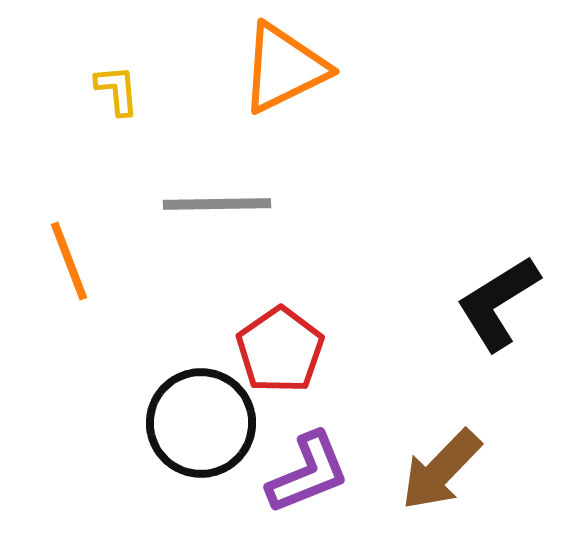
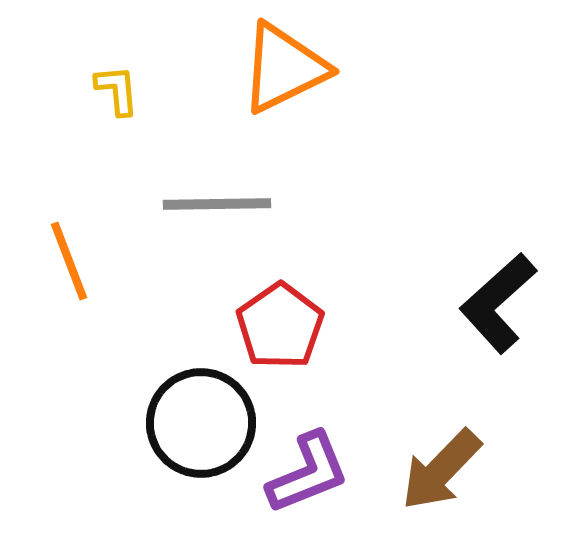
black L-shape: rotated 10 degrees counterclockwise
red pentagon: moved 24 px up
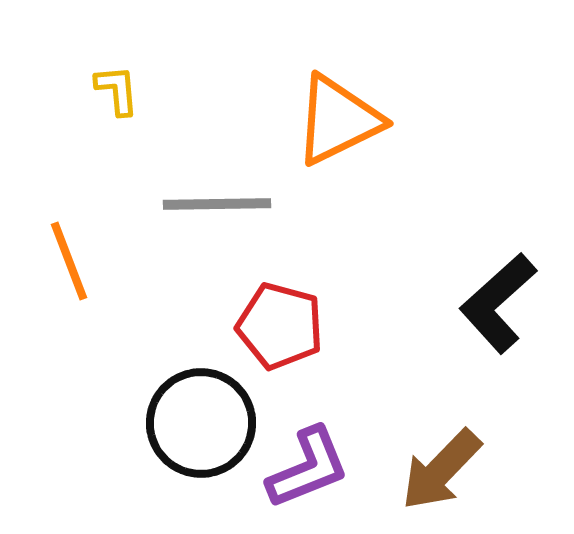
orange triangle: moved 54 px right, 52 px down
red pentagon: rotated 22 degrees counterclockwise
purple L-shape: moved 5 px up
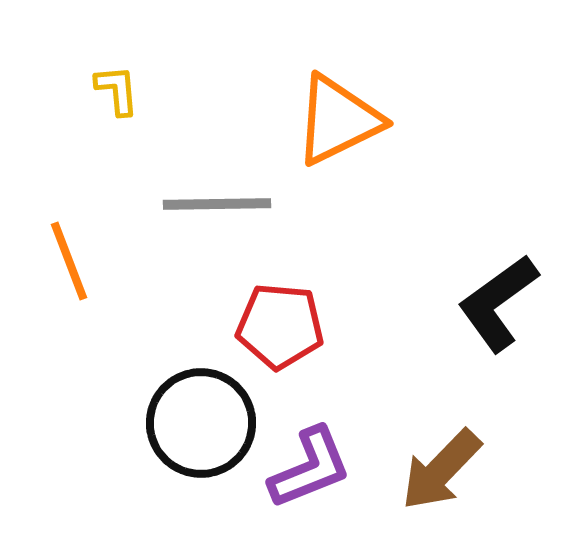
black L-shape: rotated 6 degrees clockwise
red pentagon: rotated 10 degrees counterclockwise
purple L-shape: moved 2 px right
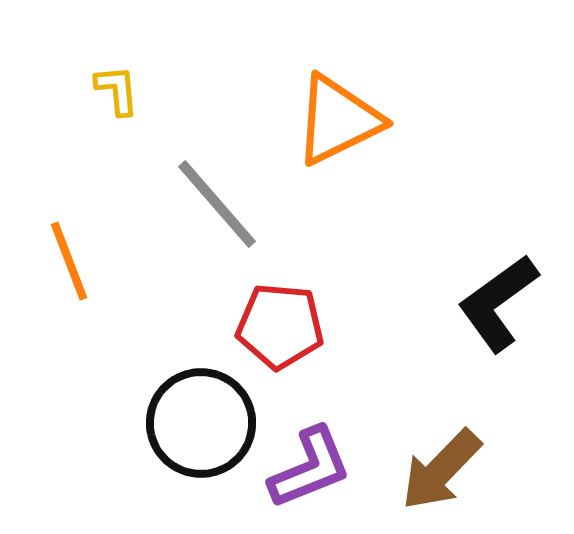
gray line: rotated 50 degrees clockwise
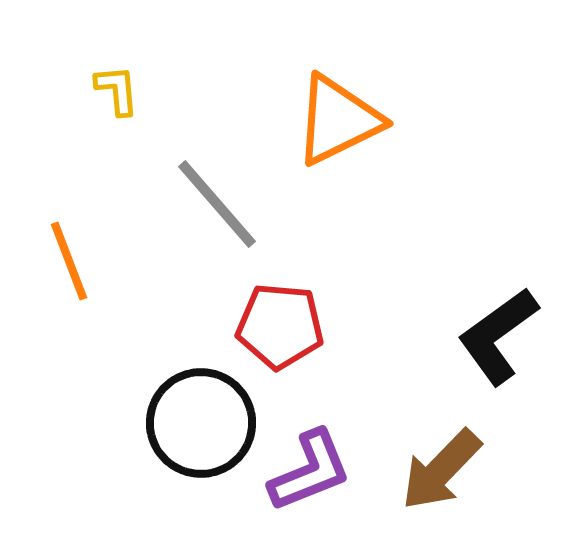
black L-shape: moved 33 px down
purple L-shape: moved 3 px down
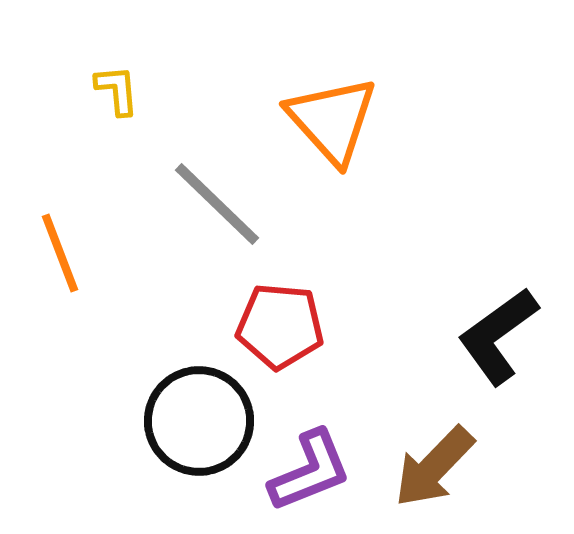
orange triangle: moved 6 px left; rotated 46 degrees counterclockwise
gray line: rotated 5 degrees counterclockwise
orange line: moved 9 px left, 8 px up
black circle: moved 2 px left, 2 px up
brown arrow: moved 7 px left, 3 px up
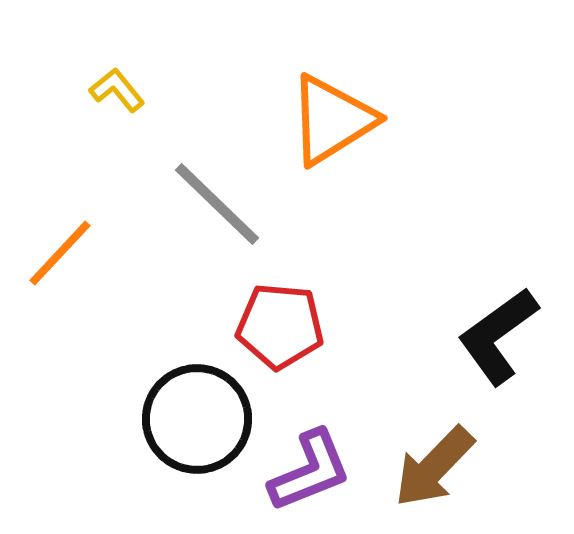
yellow L-shape: rotated 34 degrees counterclockwise
orange triangle: rotated 40 degrees clockwise
orange line: rotated 64 degrees clockwise
black circle: moved 2 px left, 2 px up
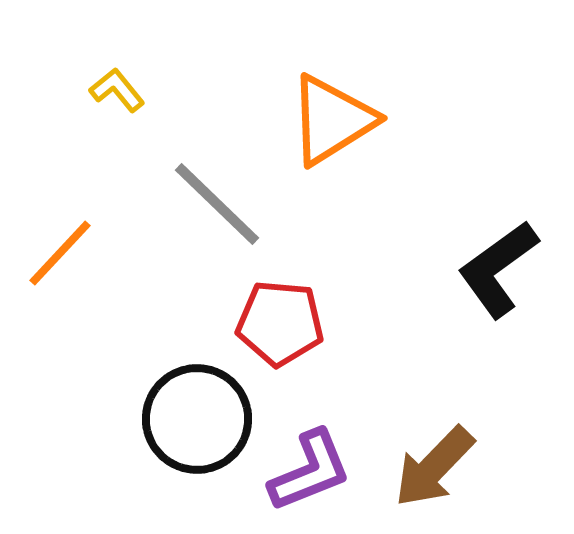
red pentagon: moved 3 px up
black L-shape: moved 67 px up
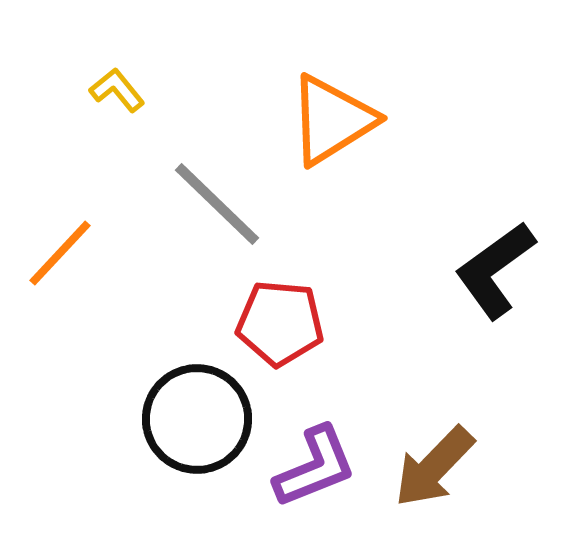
black L-shape: moved 3 px left, 1 px down
purple L-shape: moved 5 px right, 4 px up
